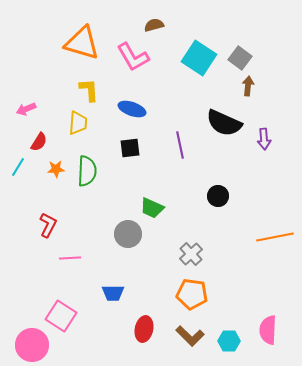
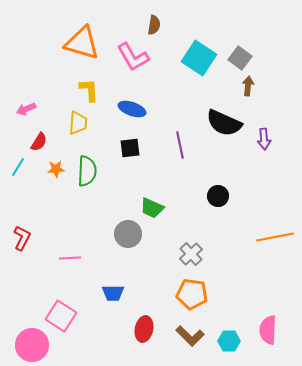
brown semicircle: rotated 114 degrees clockwise
red L-shape: moved 26 px left, 13 px down
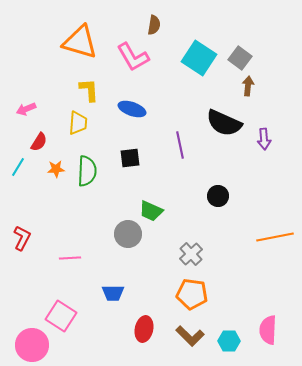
orange triangle: moved 2 px left, 1 px up
black square: moved 10 px down
green trapezoid: moved 1 px left, 3 px down
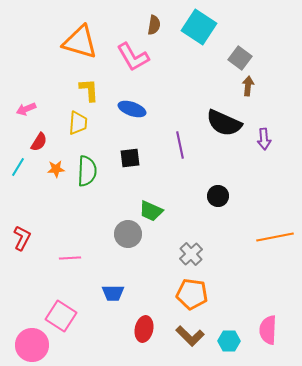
cyan square: moved 31 px up
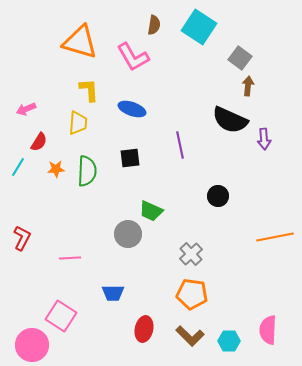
black semicircle: moved 6 px right, 3 px up
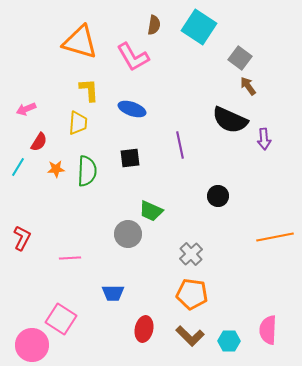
brown arrow: rotated 42 degrees counterclockwise
pink square: moved 3 px down
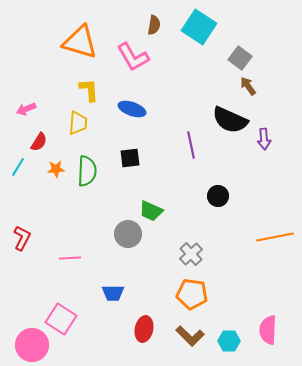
purple line: moved 11 px right
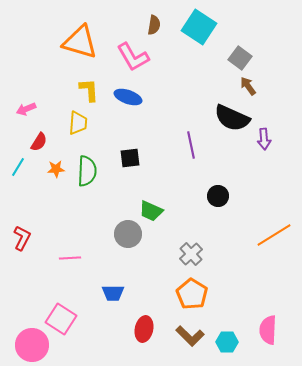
blue ellipse: moved 4 px left, 12 px up
black semicircle: moved 2 px right, 2 px up
orange line: moved 1 px left, 2 px up; rotated 21 degrees counterclockwise
orange pentagon: rotated 24 degrees clockwise
cyan hexagon: moved 2 px left, 1 px down
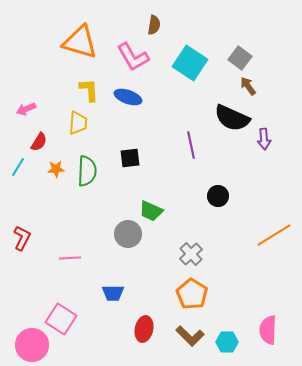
cyan square: moved 9 px left, 36 px down
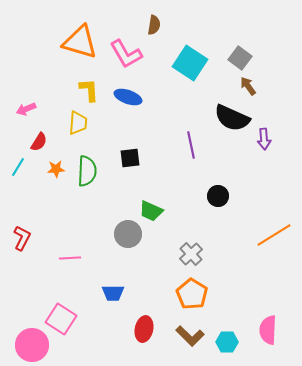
pink L-shape: moved 7 px left, 3 px up
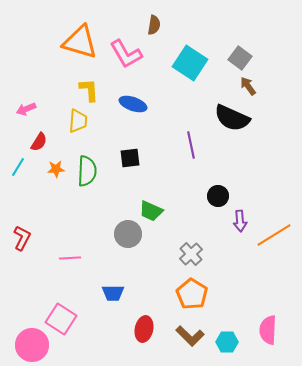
blue ellipse: moved 5 px right, 7 px down
yellow trapezoid: moved 2 px up
purple arrow: moved 24 px left, 82 px down
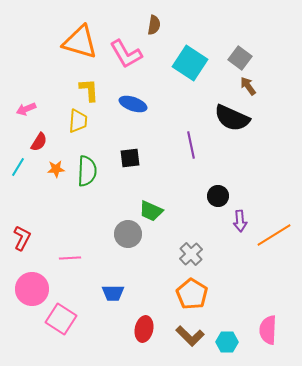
pink circle: moved 56 px up
